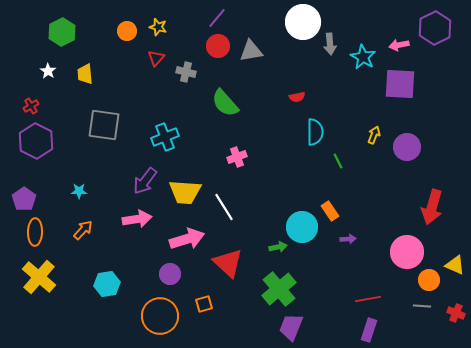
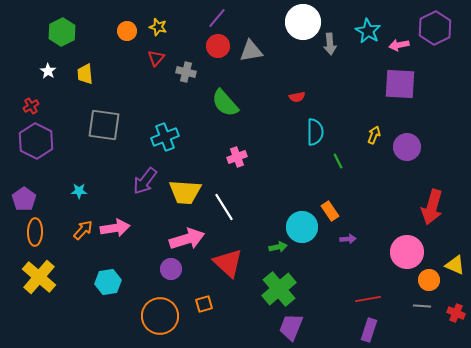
cyan star at (363, 57): moved 5 px right, 26 px up
pink arrow at (137, 219): moved 22 px left, 9 px down
purple circle at (170, 274): moved 1 px right, 5 px up
cyan hexagon at (107, 284): moved 1 px right, 2 px up
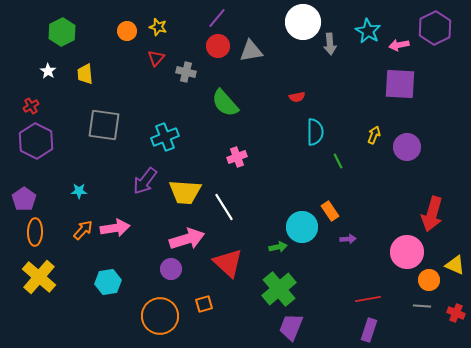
red arrow at (432, 207): moved 7 px down
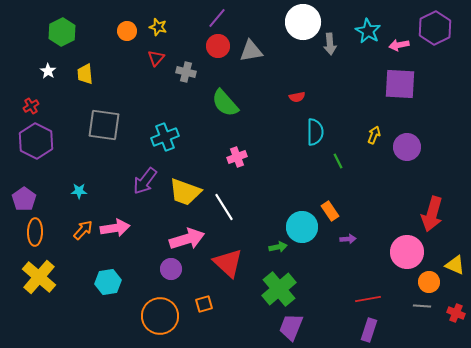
yellow trapezoid at (185, 192): rotated 16 degrees clockwise
orange circle at (429, 280): moved 2 px down
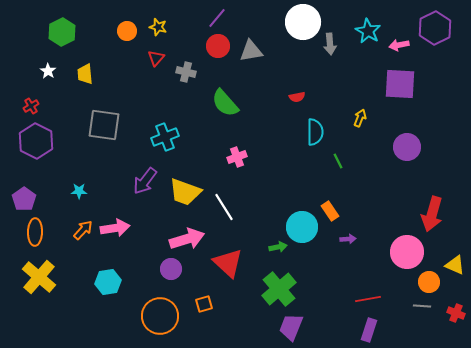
yellow arrow at (374, 135): moved 14 px left, 17 px up
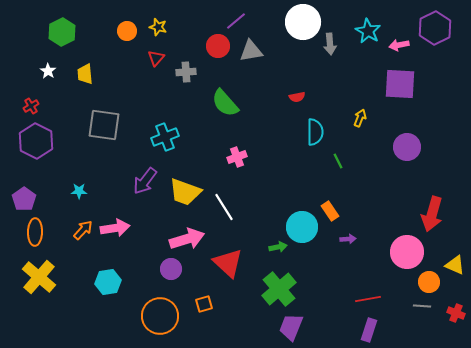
purple line at (217, 18): moved 19 px right, 3 px down; rotated 10 degrees clockwise
gray cross at (186, 72): rotated 18 degrees counterclockwise
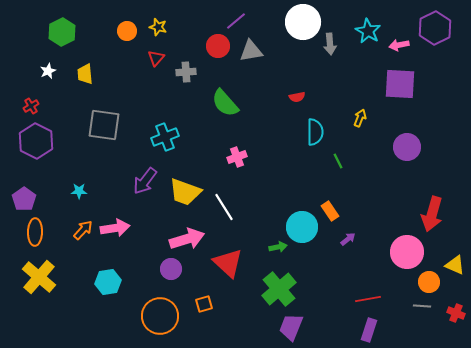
white star at (48, 71): rotated 14 degrees clockwise
purple arrow at (348, 239): rotated 35 degrees counterclockwise
